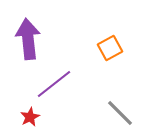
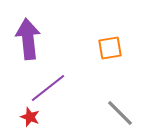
orange square: rotated 20 degrees clockwise
purple line: moved 6 px left, 4 px down
red star: rotated 24 degrees counterclockwise
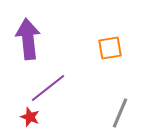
gray line: rotated 68 degrees clockwise
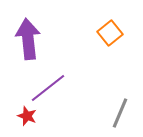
orange square: moved 15 px up; rotated 30 degrees counterclockwise
red star: moved 3 px left, 1 px up
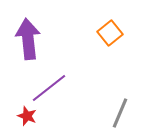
purple line: moved 1 px right
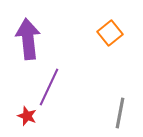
purple line: moved 1 px up; rotated 27 degrees counterclockwise
gray line: rotated 12 degrees counterclockwise
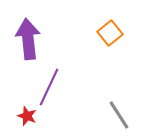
gray line: moved 1 px left, 2 px down; rotated 44 degrees counterclockwise
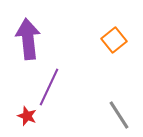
orange square: moved 4 px right, 7 px down
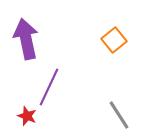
purple arrow: moved 2 px left; rotated 6 degrees counterclockwise
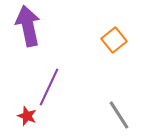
purple arrow: moved 2 px right, 13 px up
